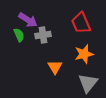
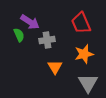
purple arrow: moved 2 px right, 2 px down
gray cross: moved 4 px right, 5 px down
gray triangle: rotated 10 degrees counterclockwise
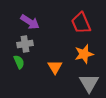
green semicircle: moved 27 px down
gray cross: moved 22 px left, 4 px down
gray triangle: moved 1 px right
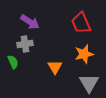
green semicircle: moved 6 px left
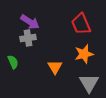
red trapezoid: moved 1 px down
gray cross: moved 3 px right, 6 px up
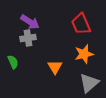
gray triangle: rotated 20 degrees clockwise
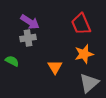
green semicircle: moved 1 px left, 1 px up; rotated 40 degrees counterclockwise
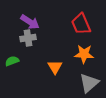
orange star: rotated 18 degrees clockwise
green semicircle: rotated 48 degrees counterclockwise
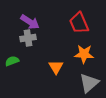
red trapezoid: moved 2 px left, 1 px up
orange triangle: moved 1 px right
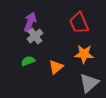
purple arrow: rotated 102 degrees counterclockwise
gray cross: moved 7 px right, 2 px up; rotated 28 degrees counterclockwise
green semicircle: moved 16 px right
orange triangle: rotated 21 degrees clockwise
